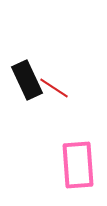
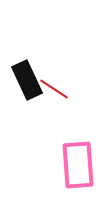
red line: moved 1 px down
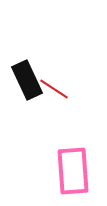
pink rectangle: moved 5 px left, 6 px down
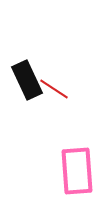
pink rectangle: moved 4 px right
